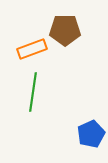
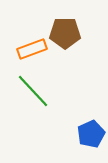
brown pentagon: moved 3 px down
green line: moved 1 px up; rotated 51 degrees counterclockwise
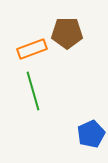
brown pentagon: moved 2 px right
green line: rotated 27 degrees clockwise
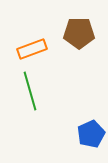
brown pentagon: moved 12 px right
green line: moved 3 px left
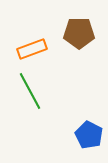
green line: rotated 12 degrees counterclockwise
blue pentagon: moved 2 px left, 1 px down; rotated 20 degrees counterclockwise
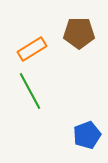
orange rectangle: rotated 12 degrees counterclockwise
blue pentagon: moved 2 px left; rotated 24 degrees clockwise
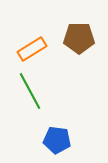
brown pentagon: moved 5 px down
blue pentagon: moved 30 px left, 5 px down; rotated 28 degrees clockwise
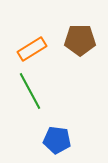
brown pentagon: moved 1 px right, 2 px down
